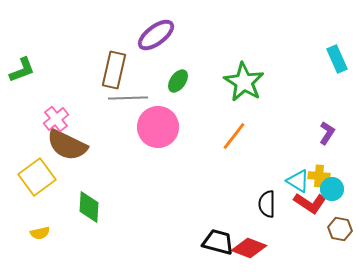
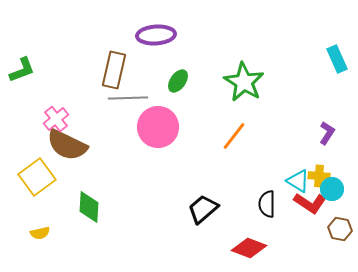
purple ellipse: rotated 33 degrees clockwise
black trapezoid: moved 15 px left, 33 px up; rotated 56 degrees counterclockwise
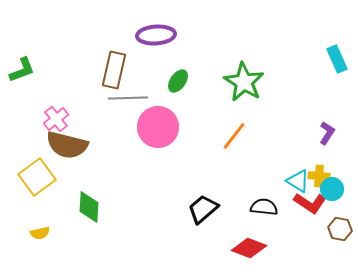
brown semicircle: rotated 12 degrees counterclockwise
black semicircle: moved 3 px left, 3 px down; rotated 96 degrees clockwise
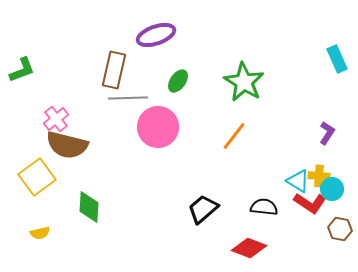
purple ellipse: rotated 15 degrees counterclockwise
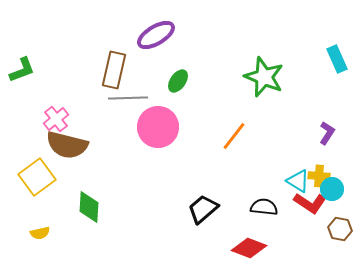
purple ellipse: rotated 12 degrees counterclockwise
green star: moved 20 px right, 5 px up; rotated 9 degrees counterclockwise
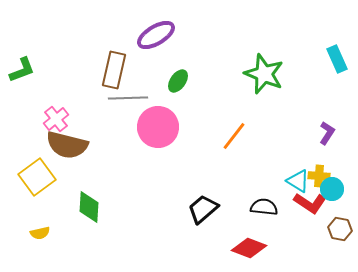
green star: moved 3 px up
